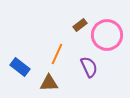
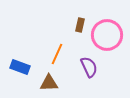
brown rectangle: rotated 40 degrees counterclockwise
blue rectangle: rotated 18 degrees counterclockwise
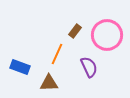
brown rectangle: moved 5 px left, 6 px down; rotated 24 degrees clockwise
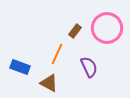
pink circle: moved 7 px up
brown triangle: rotated 30 degrees clockwise
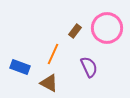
orange line: moved 4 px left
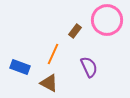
pink circle: moved 8 px up
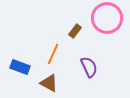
pink circle: moved 2 px up
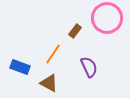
orange line: rotated 10 degrees clockwise
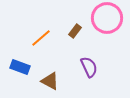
orange line: moved 12 px left, 16 px up; rotated 15 degrees clockwise
brown triangle: moved 1 px right, 2 px up
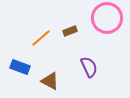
brown rectangle: moved 5 px left; rotated 32 degrees clockwise
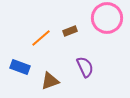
purple semicircle: moved 4 px left
brown triangle: rotated 48 degrees counterclockwise
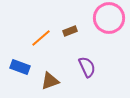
pink circle: moved 2 px right
purple semicircle: moved 2 px right
